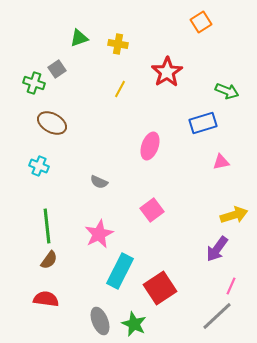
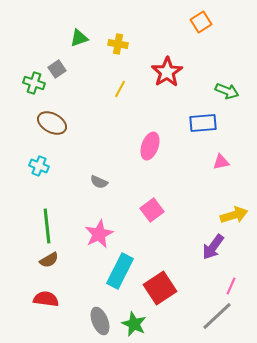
blue rectangle: rotated 12 degrees clockwise
purple arrow: moved 4 px left, 2 px up
brown semicircle: rotated 24 degrees clockwise
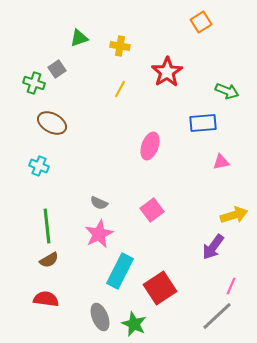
yellow cross: moved 2 px right, 2 px down
gray semicircle: moved 21 px down
gray ellipse: moved 4 px up
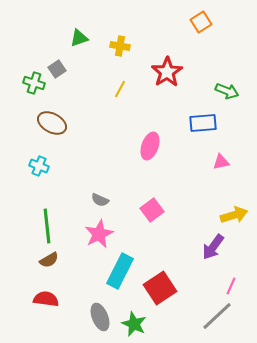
gray semicircle: moved 1 px right, 3 px up
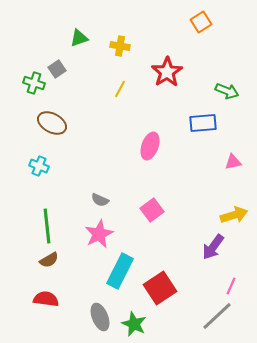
pink triangle: moved 12 px right
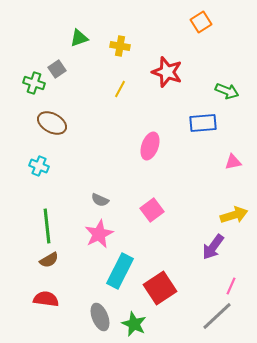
red star: rotated 20 degrees counterclockwise
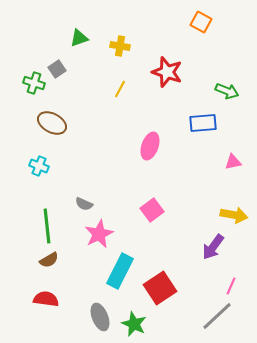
orange square: rotated 30 degrees counterclockwise
gray semicircle: moved 16 px left, 4 px down
yellow arrow: rotated 28 degrees clockwise
